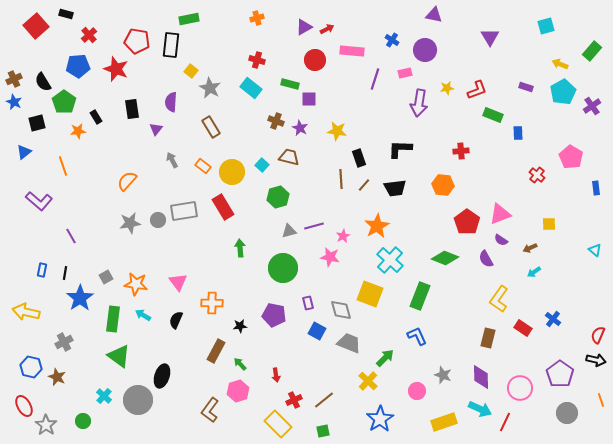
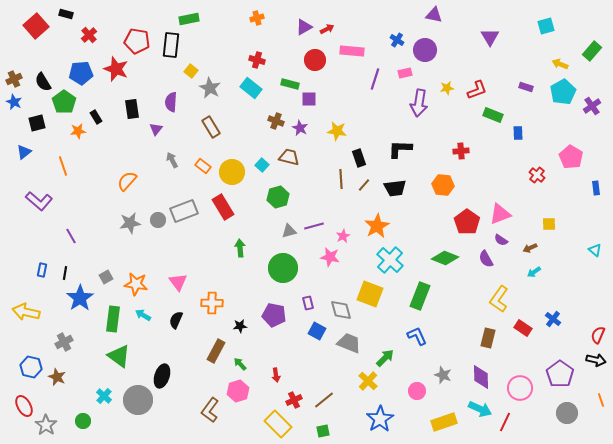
blue cross at (392, 40): moved 5 px right
blue pentagon at (78, 66): moved 3 px right, 7 px down
gray rectangle at (184, 211): rotated 12 degrees counterclockwise
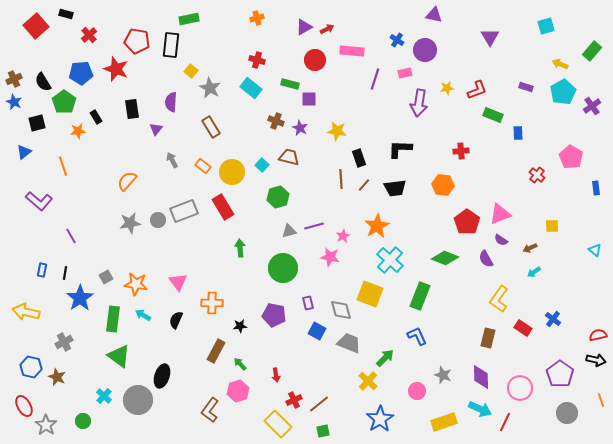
yellow square at (549, 224): moved 3 px right, 2 px down
red semicircle at (598, 335): rotated 54 degrees clockwise
brown line at (324, 400): moved 5 px left, 4 px down
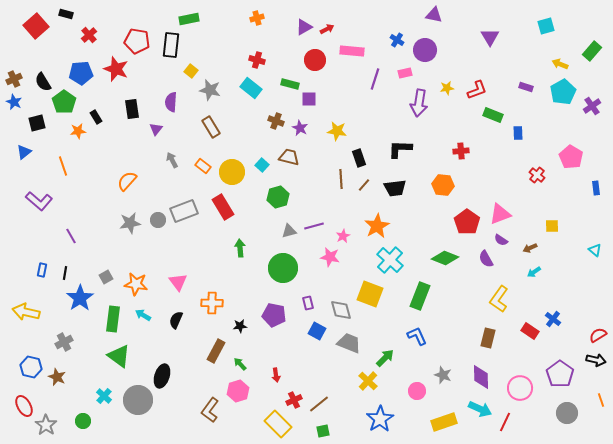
gray star at (210, 88): moved 2 px down; rotated 15 degrees counterclockwise
red rectangle at (523, 328): moved 7 px right, 3 px down
red semicircle at (598, 335): rotated 18 degrees counterclockwise
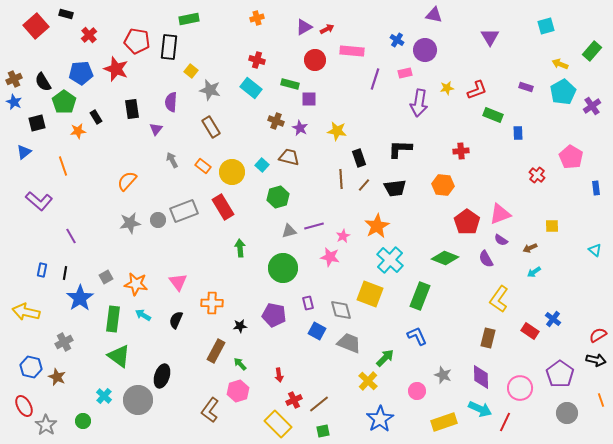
black rectangle at (171, 45): moved 2 px left, 2 px down
red arrow at (276, 375): moved 3 px right
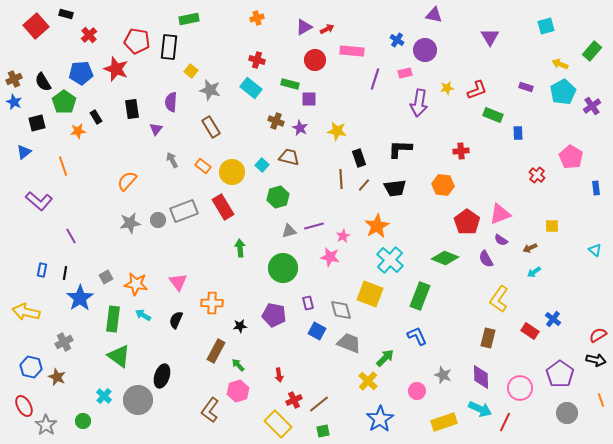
green arrow at (240, 364): moved 2 px left, 1 px down
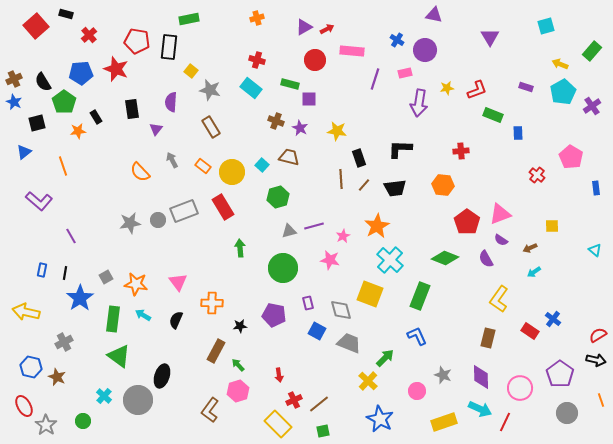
orange semicircle at (127, 181): moved 13 px right, 9 px up; rotated 85 degrees counterclockwise
pink star at (330, 257): moved 3 px down
blue star at (380, 419): rotated 12 degrees counterclockwise
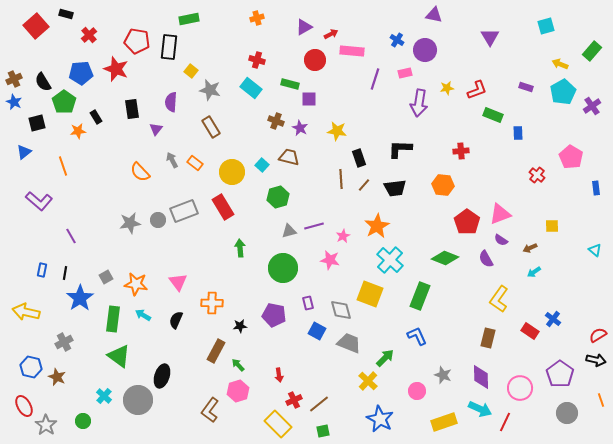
red arrow at (327, 29): moved 4 px right, 5 px down
orange rectangle at (203, 166): moved 8 px left, 3 px up
